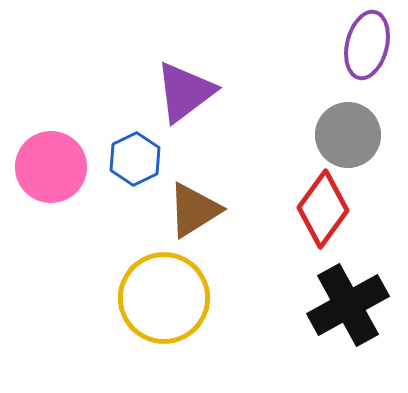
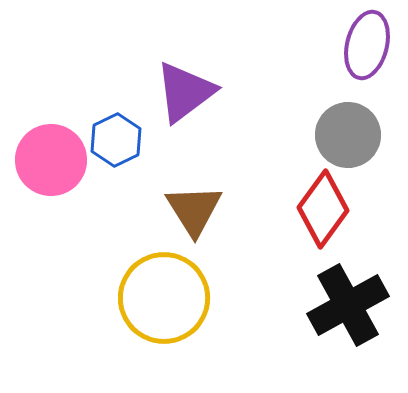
blue hexagon: moved 19 px left, 19 px up
pink circle: moved 7 px up
brown triangle: rotated 30 degrees counterclockwise
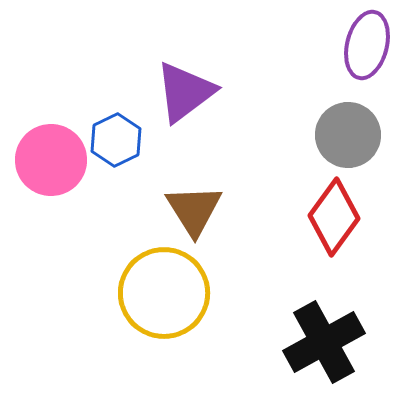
red diamond: moved 11 px right, 8 px down
yellow circle: moved 5 px up
black cross: moved 24 px left, 37 px down
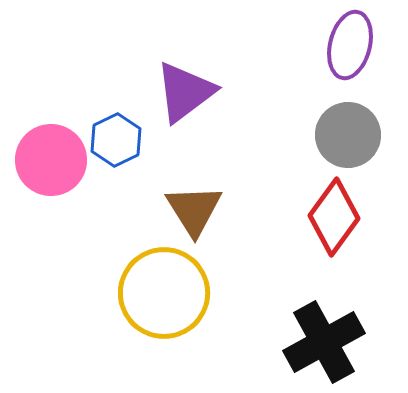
purple ellipse: moved 17 px left
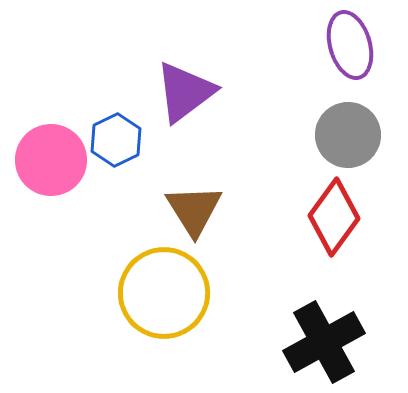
purple ellipse: rotated 30 degrees counterclockwise
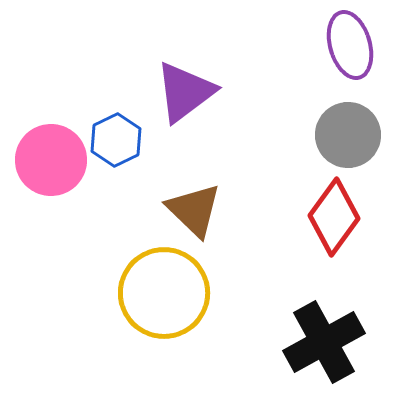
brown triangle: rotated 14 degrees counterclockwise
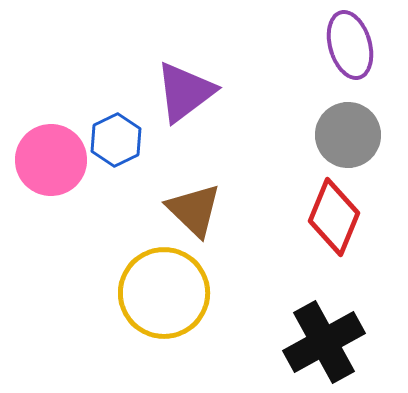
red diamond: rotated 14 degrees counterclockwise
